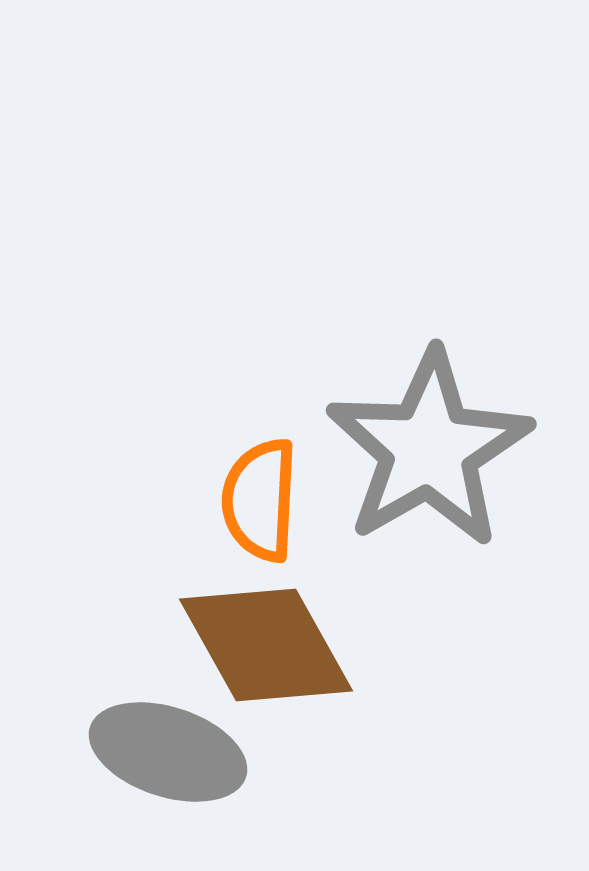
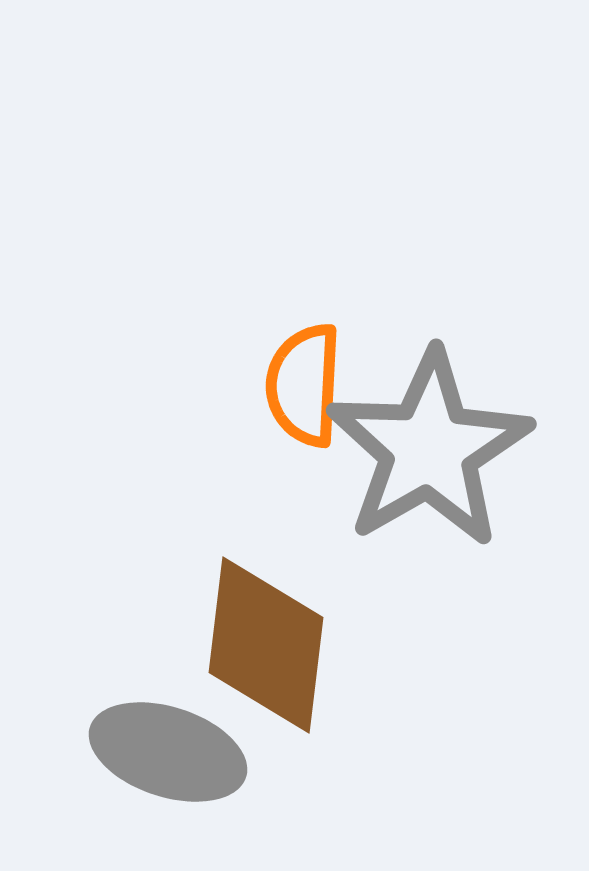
orange semicircle: moved 44 px right, 115 px up
brown diamond: rotated 36 degrees clockwise
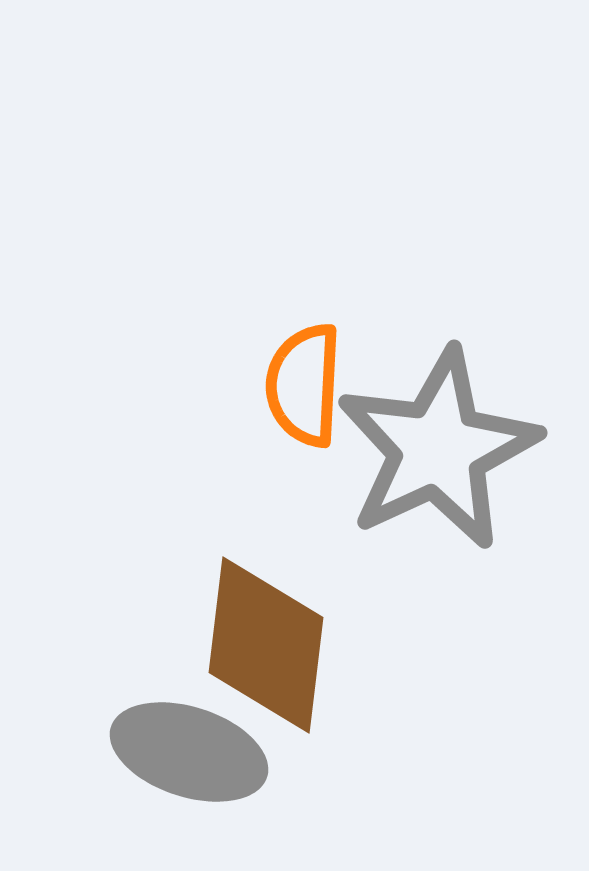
gray star: moved 9 px right; rotated 5 degrees clockwise
gray ellipse: moved 21 px right
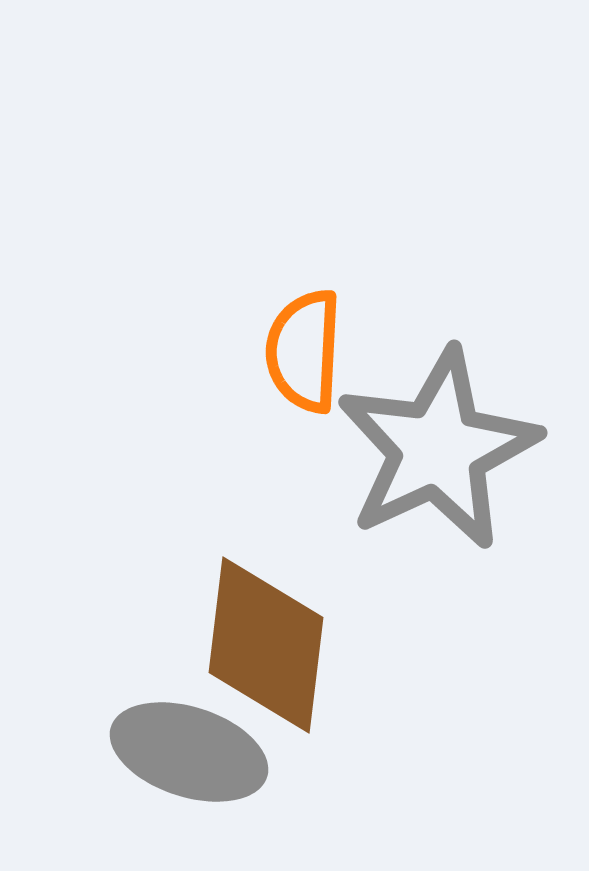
orange semicircle: moved 34 px up
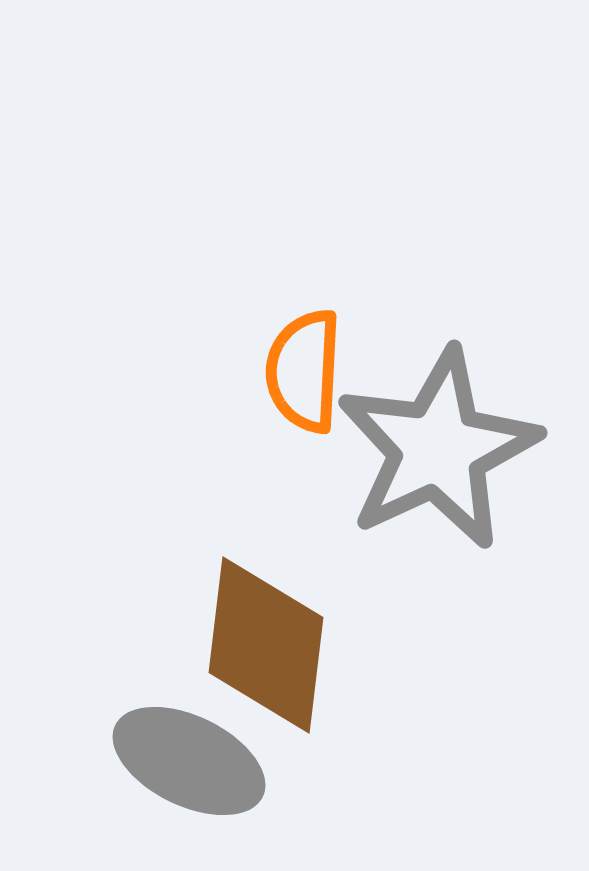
orange semicircle: moved 20 px down
gray ellipse: moved 9 px down; rotated 8 degrees clockwise
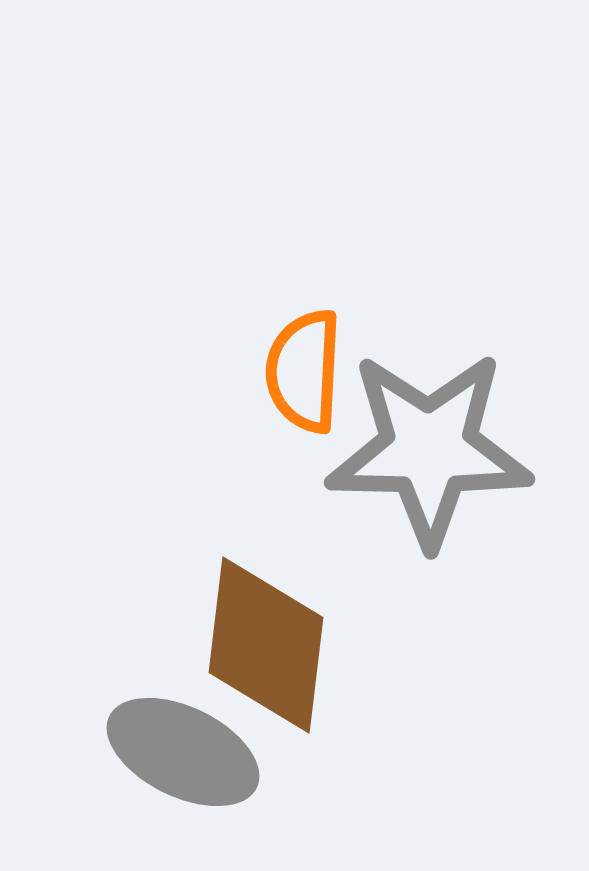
gray star: moved 9 px left; rotated 26 degrees clockwise
gray ellipse: moved 6 px left, 9 px up
